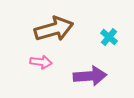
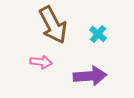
brown arrow: moved 1 px left, 4 px up; rotated 78 degrees clockwise
cyan cross: moved 11 px left, 3 px up
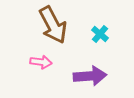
cyan cross: moved 2 px right
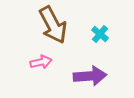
pink arrow: rotated 20 degrees counterclockwise
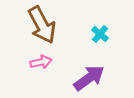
brown arrow: moved 11 px left
purple arrow: moved 1 px left, 2 px down; rotated 32 degrees counterclockwise
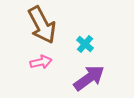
cyan cross: moved 15 px left, 10 px down
